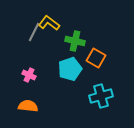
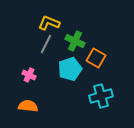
yellow L-shape: rotated 15 degrees counterclockwise
gray line: moved 12 px right, 12 px down
green cross: rotated 12 degrees clockwise
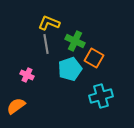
gray line: rotated 36 degrees counterclockwise
orange square: moved 2 px left
pink cross: moved 2 px left
orange semicircle: moved 12 px left; rotated 42 degrees counterclockwise
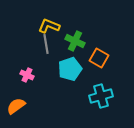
yellow L-shape: moved 3 px down
orange square: moved 5 px right
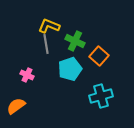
orange square: moved 2 px up; rotated 12 degrees clockwise
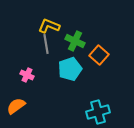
orange square: moved 1 px up
cyan cross: moved 3 px left, 16 px down
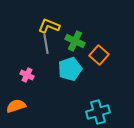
orange semicircle: rotated 18 degrees clockwise
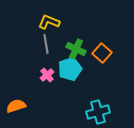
yellow L-shape: moved 4 px up
green cross: moved 1 px right, 8 px down
orange square: moved 3 px right, 2 px up
pink cross: moved 20 px right; rotated 24 degrees clockwise
